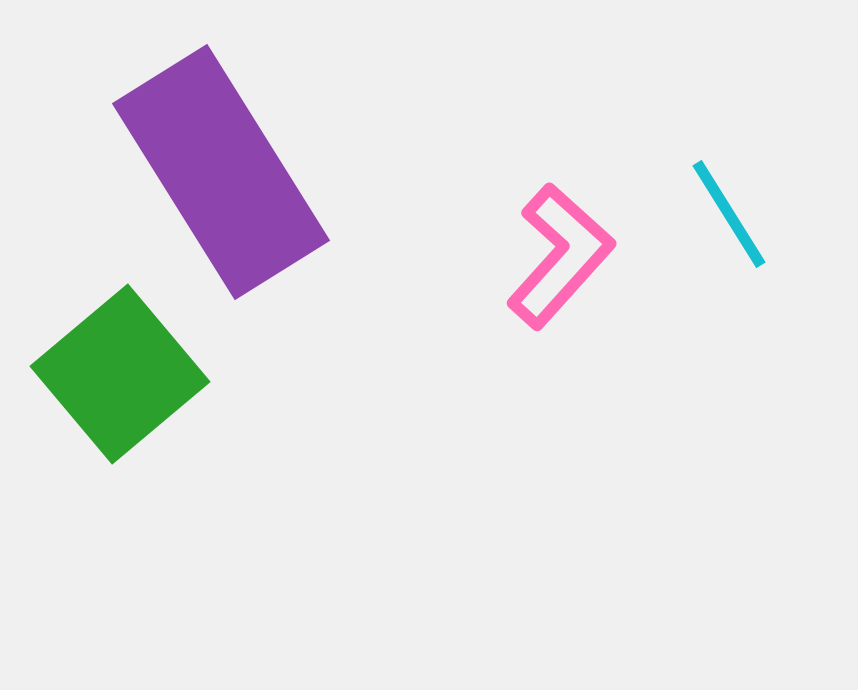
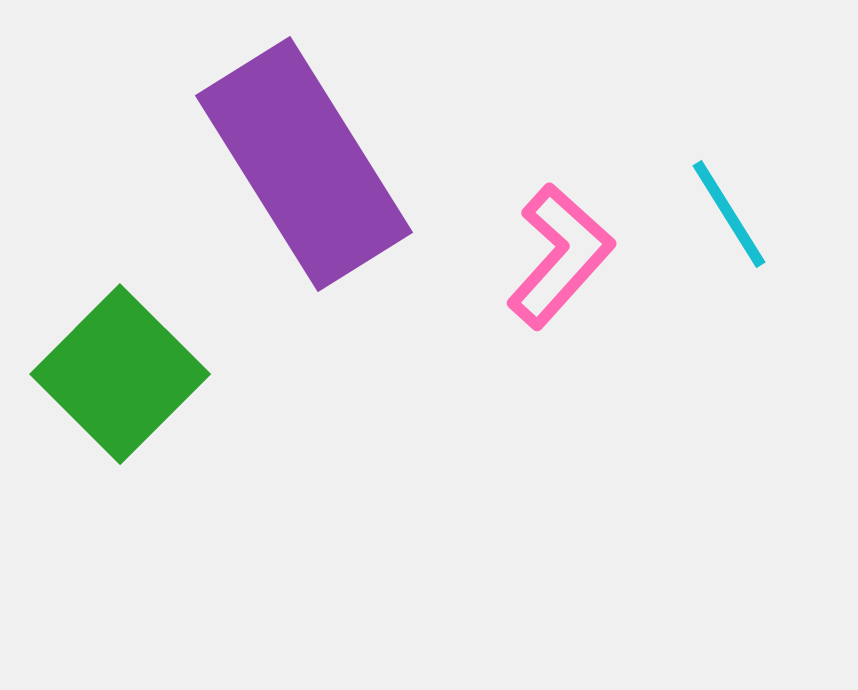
purple rectangle: moved 83 px right, 8 px up
green square: rotated 5 degrees counterclockwise
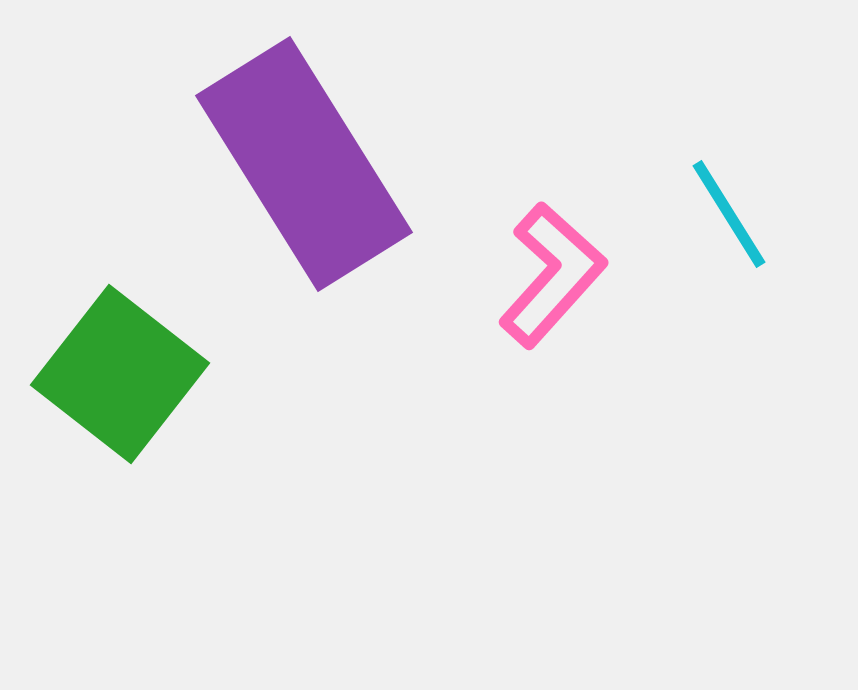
pink L-shape: moved 8 px left, 19 px down
green square: rotated 7 degrees counterclockwise
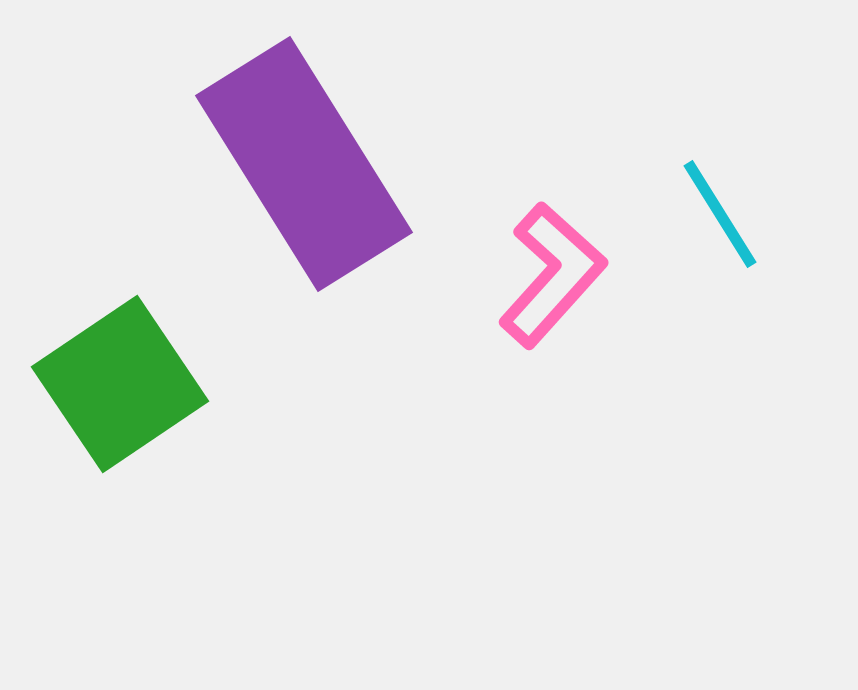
cyan line: moved 9 px left
green square: moved 10 px down; rotated 18 degrees clockwise
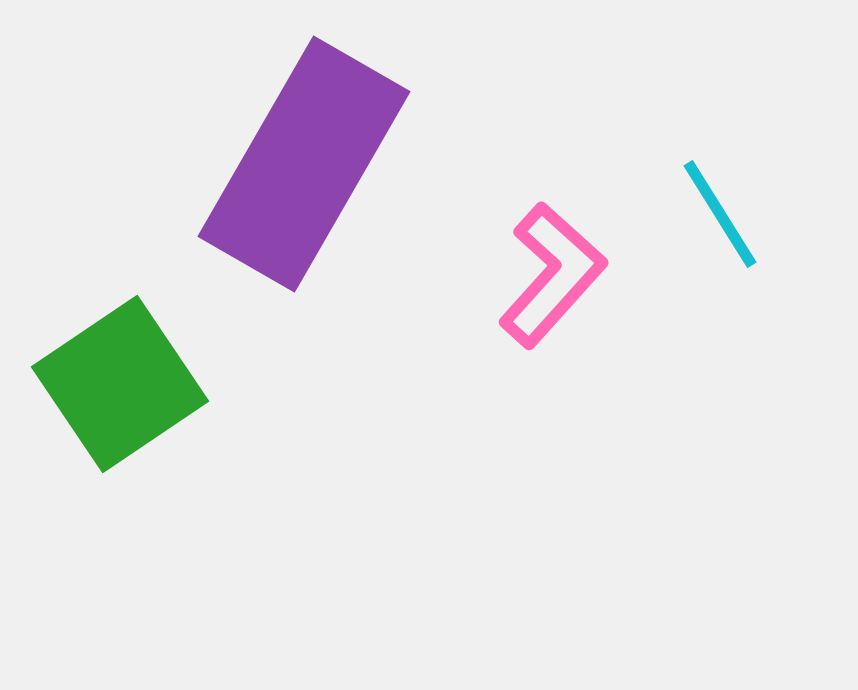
purple rectangle: rotated 62 degrees clockwise
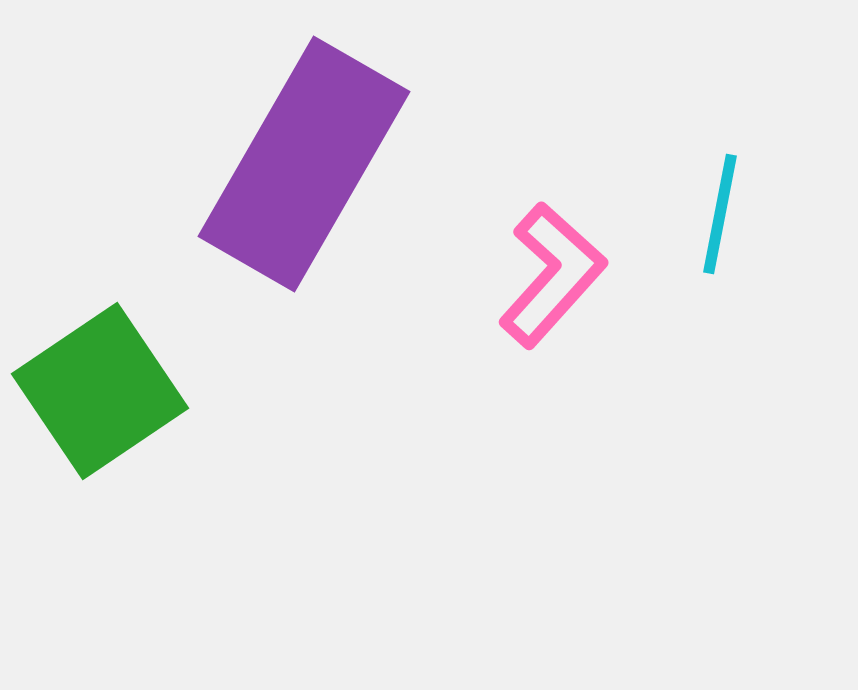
cyan line: rotated 43 degrees clockwise
green square: moved 20 px left, 7 px down
